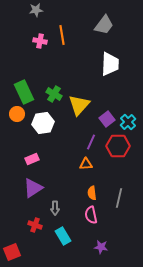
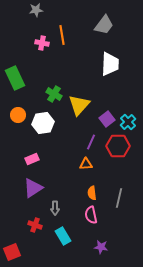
pink cross: moved 2 px right, 2 px down
green rectangle: moved 9 px left, 14 px up
orange circle: moved 1 px right, 1 px down
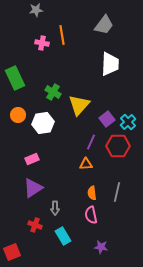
green cross: moved 1 px left, 2 px up
gray line: moved 2 px left, 6 px up
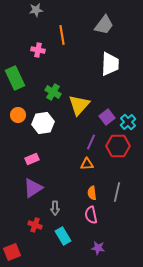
pink cross: moved 4 px left, 7 px down
purple square: moved 2 px up
orange triangle: moved 1 px right
purple star: moved 3 px left, 1 px down
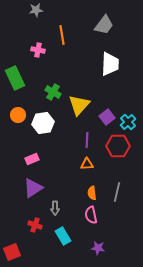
purple line: moved 4 px left, 2 px up; rotated 21 degrees counterclockwise
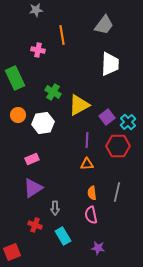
yellow triangle: rotated 20 degrees clockwise
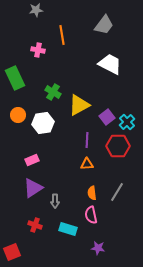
white trapezoid: rotated 65 degrees counterclockwise
cyan cross: moved 1 px left
pink rectangle: moved 1 px down
gray line: rotated 18 degrees clockwise
gray arrow: moved 7 px up
cyan rectangle: moved 5 px right, 7 px up; rotated 42 degrees counterclockwise
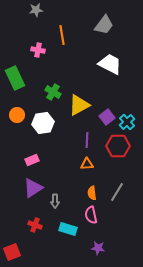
orange circle: moved 1 px left
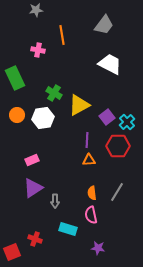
green cross: moved 1 px right, 1 px down
white hexagon: moved 5 px up
orange triangle: moved 2 px right, 4 px up
red cross: moved 14 px down
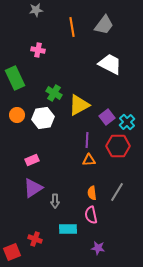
orange line: moved 10 px right, 8 px up
cyan rectangle: rotated 18 degrees counterclockwise
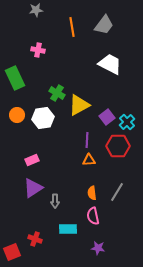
green cross: moved 3 px right
pink semicircle: moved 2 px right, 1 px down
